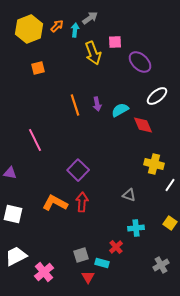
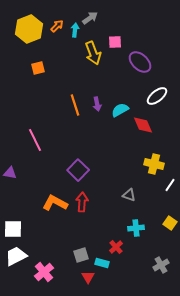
white square: moved 15 px down; rotated 12 degrees counterclockwise
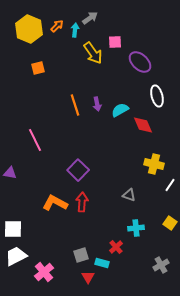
yellow hexagon: rotated 16 degrees counterclockwise
yellow arrow: rotated 15 degrees counterclockwise
white ellipse: rotated 65 degrees counterclockwise
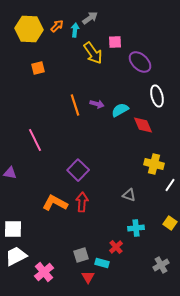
yellow hexagon: rotated 20 degrees counterclockwise
purple arrow: rotated 64 degrees counterclockwise
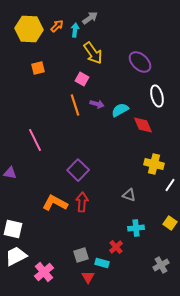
pink square: moved 33 px left, 37 px down; rotated 32 degrees clockwise
white square: rotated 12 degrees clockwise
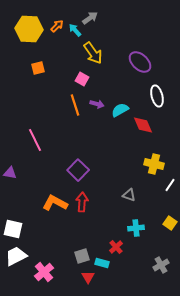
cyan arrow: rotated 48 degrees counterclockwise
gray square: moved 1 px right, 1 px down
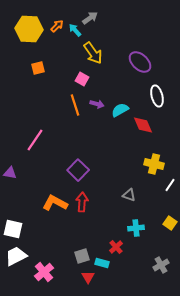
pink line: rotated 60 degrees clockwise
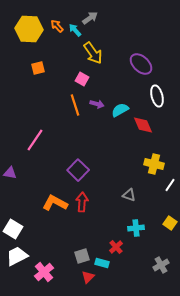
orange arrow: rotated 88 degrees counterclockwise
purple ellipse: moved 1 px right, 2 px down
white square: rotated 18 degrees clockwise
white trapezoid: moved 1 px right
red triangle: rotated 16 degrees clockwise
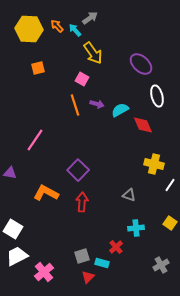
orange L-shape: moved 9 px left, 10 px up
